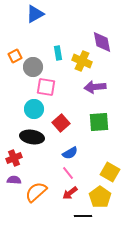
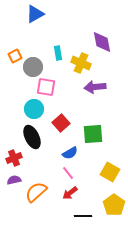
yellow cross: moved 1 px left, 2 px down
green square: moved 6 px left, 12 px down
black ellipse: rotated 55 degrees clockwise
purple semicircle: rotated 16 degrees counterclockwise
yellow pentagon: moved 14 px right, 8 px down
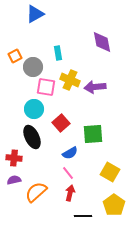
yellow cross: moved 11 px left, 17 px down
red cross: rotated 28 degrees clockwise
red arrow: rotated 140 degrees clockwise
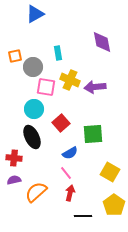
orange square: rotated 16 degrees clockwise
pink line: moved 2 px left
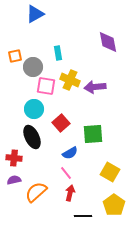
purple diamond: moved 6 px right
pink square: moved 1 px up
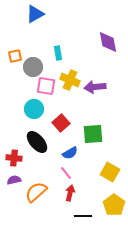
black ellipse: moved 5 px right, 5 px down; rotated 15 degrees counterclockwise
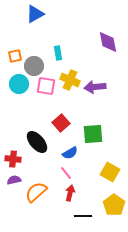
gray circle: moved 1 px right, 1 px up
cyan circle: moved 15 px left, 25 px up
red cross: moved 1 px left, 1 px down
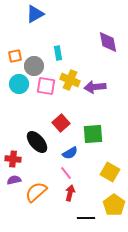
black line: moved 3 px right, 2 px down
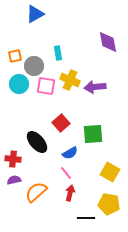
yellow pentagon: moved 5 px left, 1 px up; rotated 25 degrees counterclockwise
